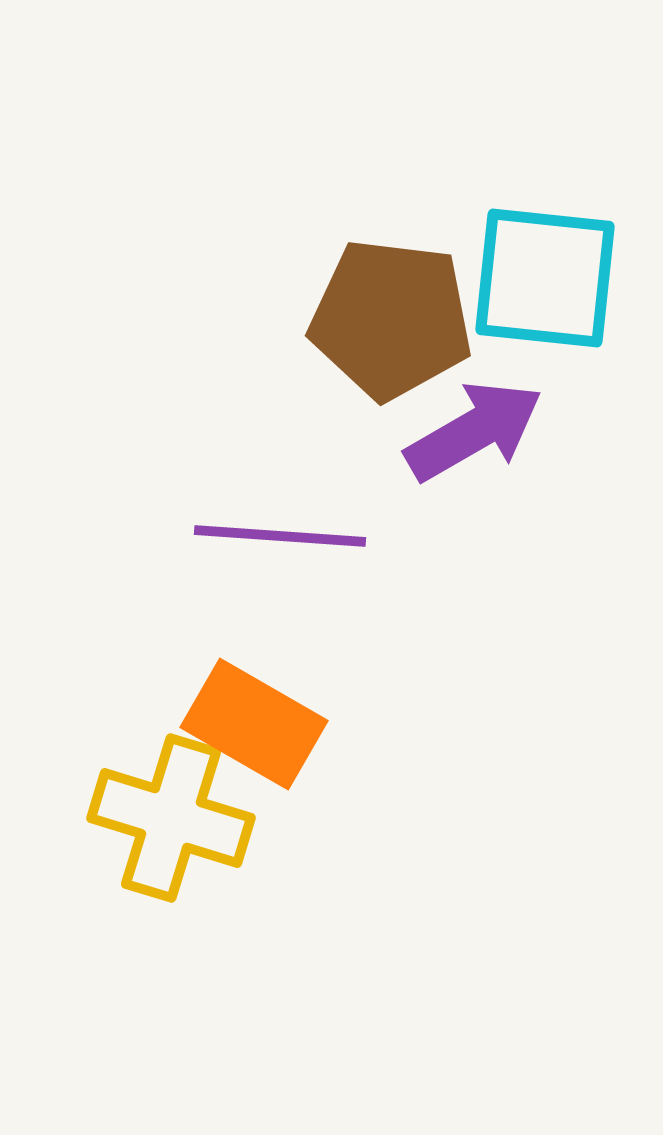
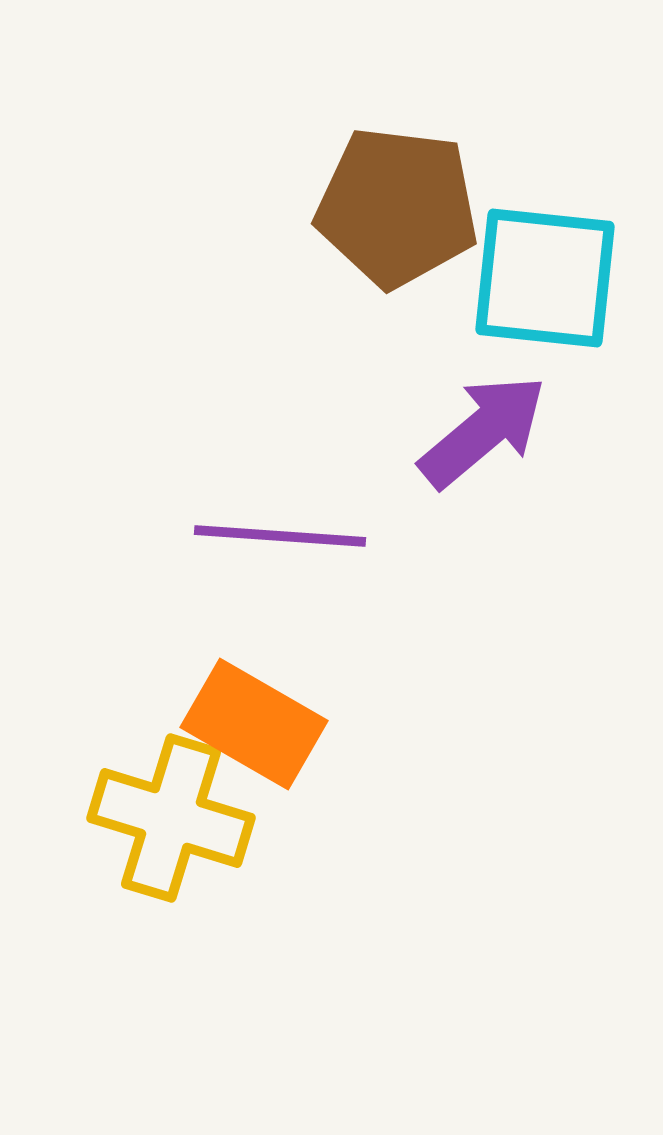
brown pentagon: moved 6 px right, 112 px up
purple arrow: moved 9 px right; rotated 10 degrees counterclockwise
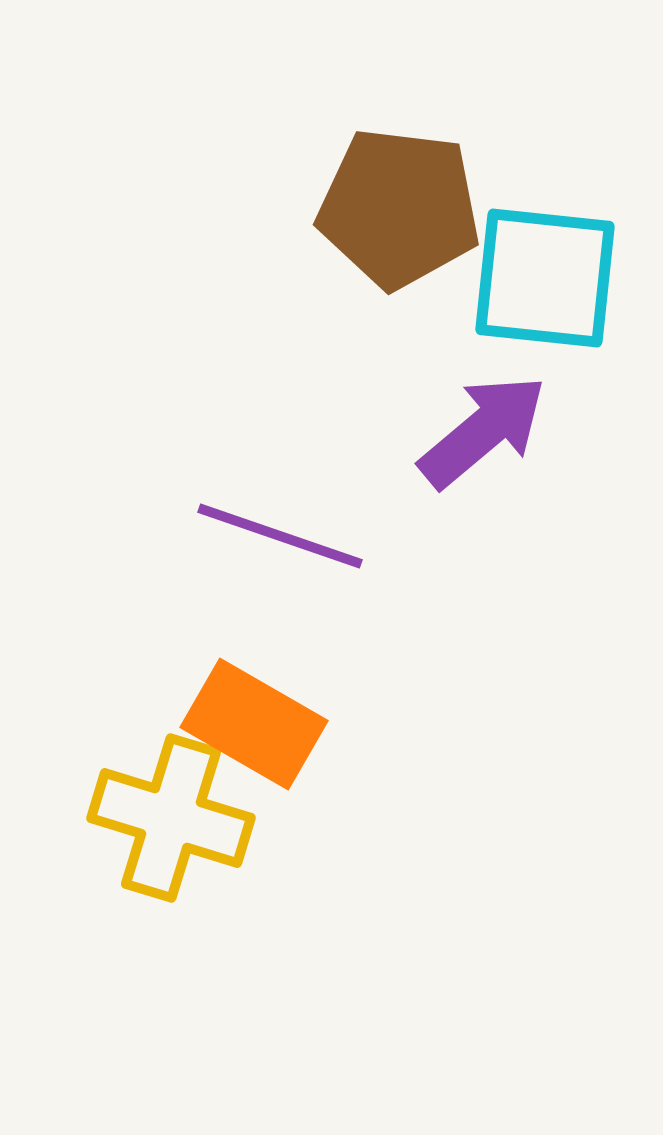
brown pentagon: moved 2 px right, 1 px down
purple line: rotated 15 degrees clockwise
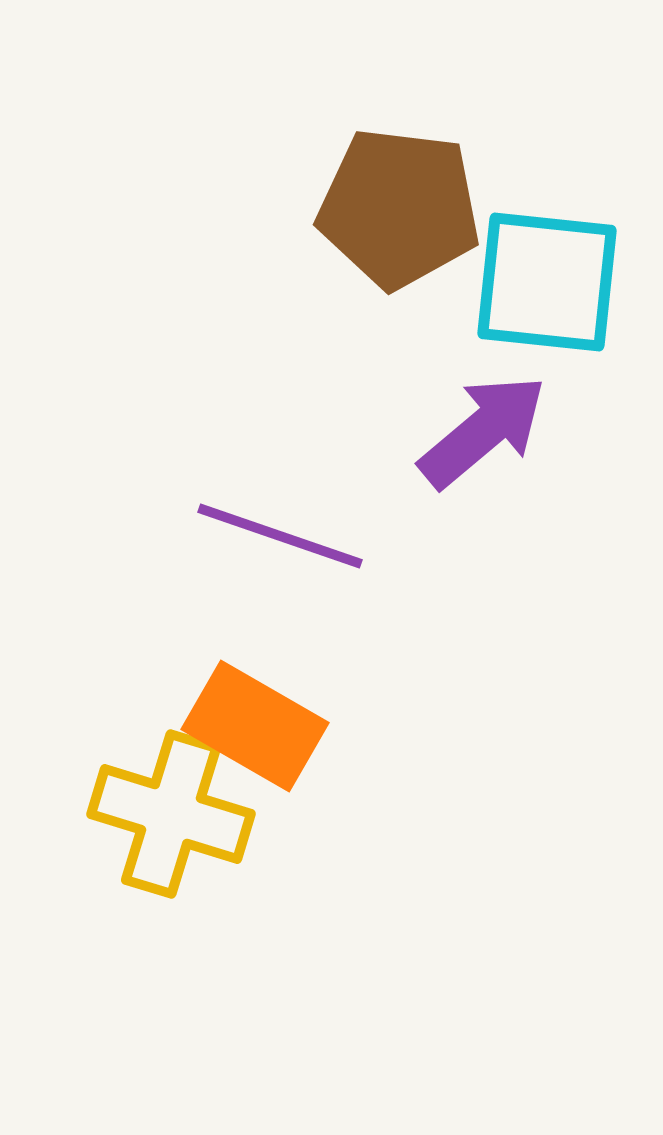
cyan square: moved 2 px right, 4 px down
orange rectangle: moved 1 px right, 2 px down
yellow cross: moved 4 px up
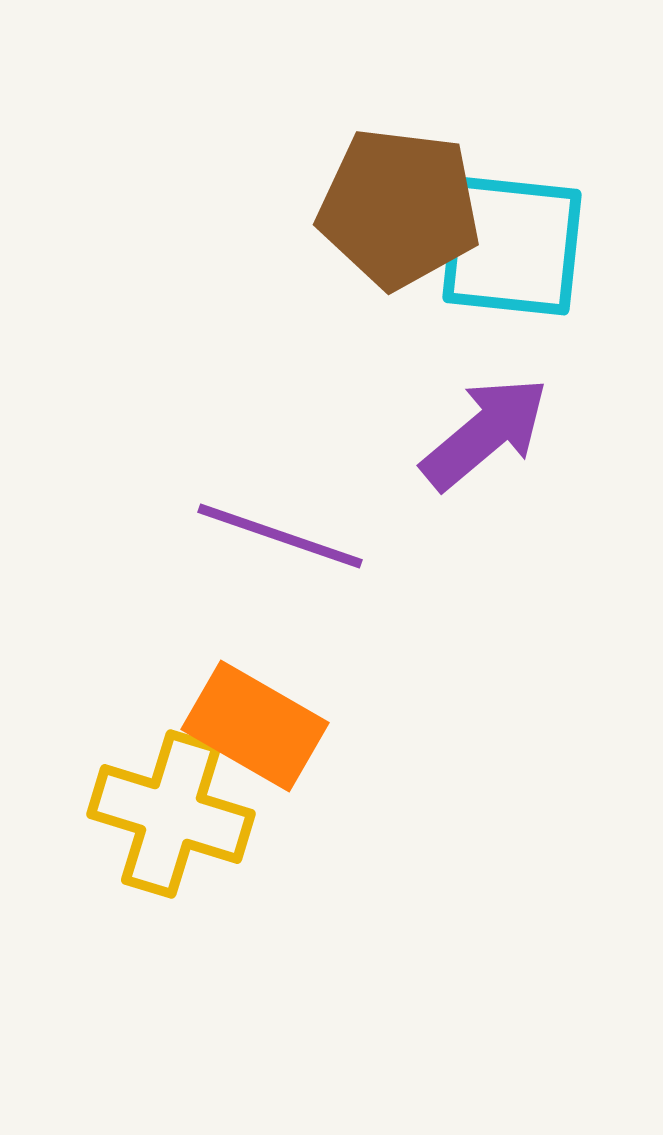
cyan square: moved 35 px left, 36 px up
purple arrow: moved 2 px right, 2 px down
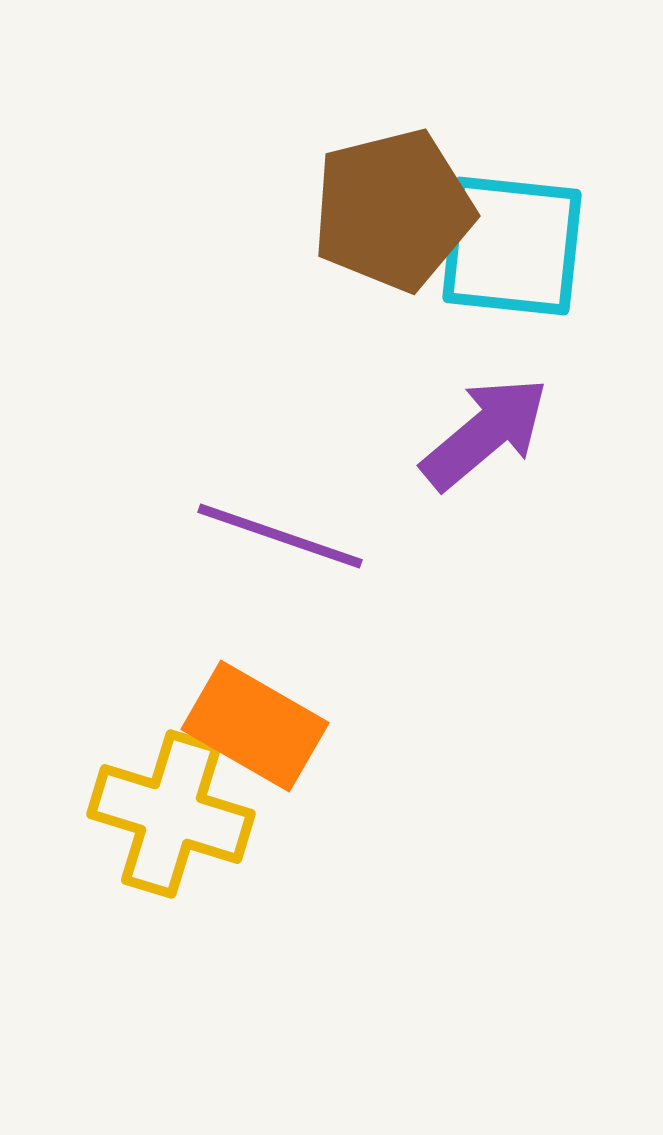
brown pentagon: moved 6 px left, 2 px down; rotated 21 degrees counterclockwise
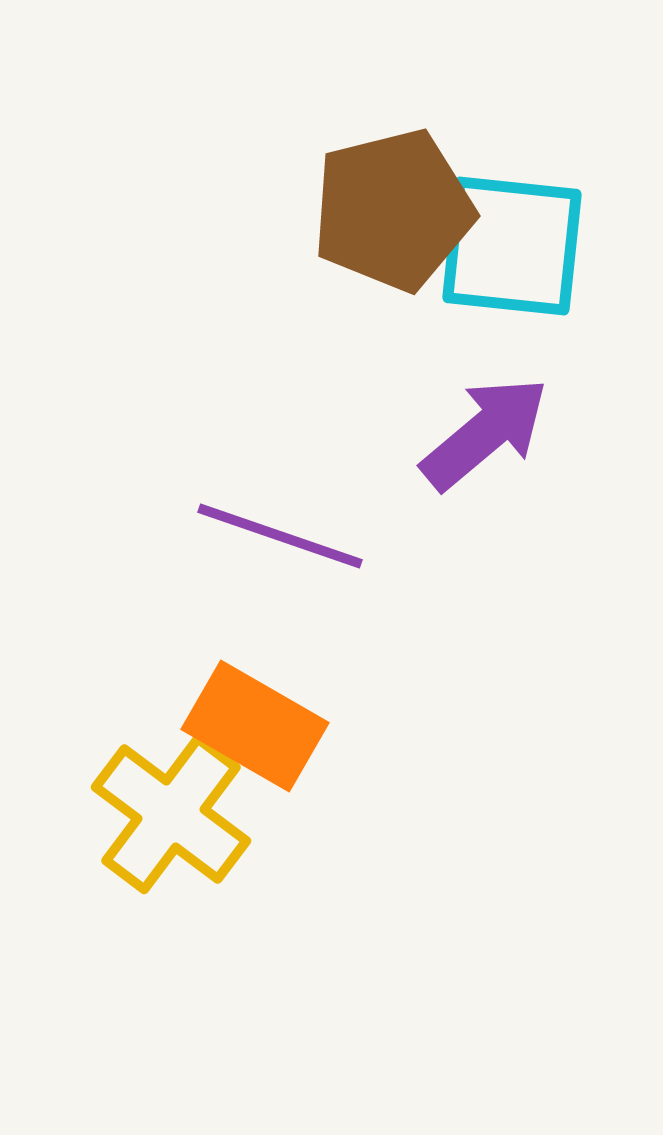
yellow cross: rotated 20 degrees clockwise
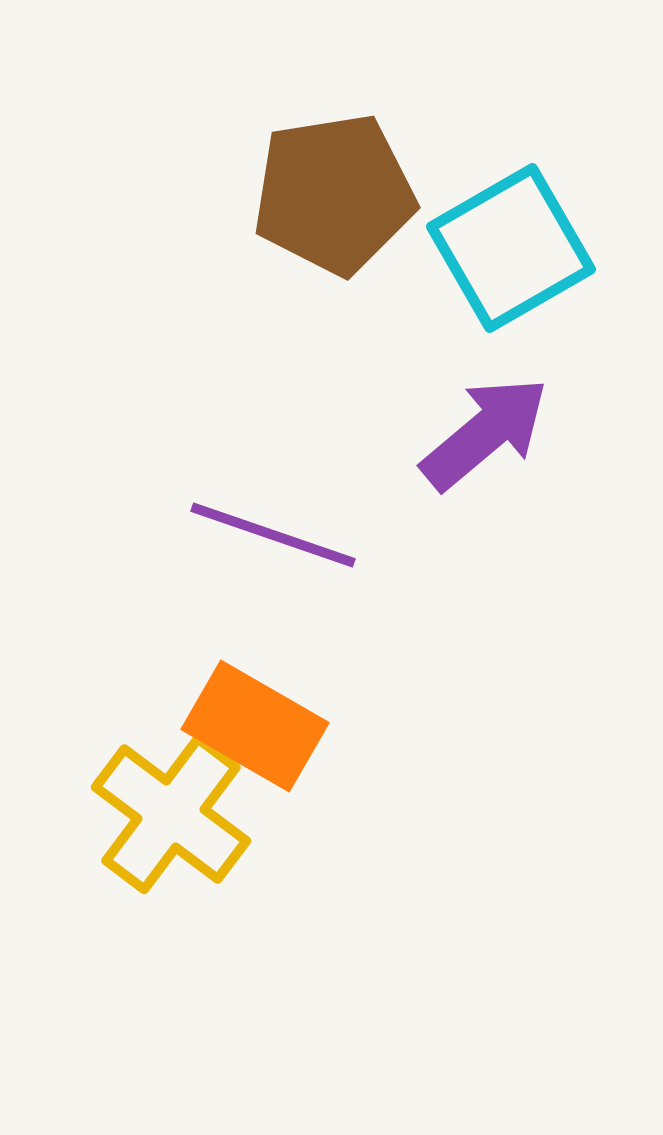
brown pentagon: moved 59 px left, 16 px up; rotated 5 degrees clockwise
cyan square: moved 1 px left, 2 px down; rotated 36 degrees counterclockwise
purple line: moved 7 px left, 1 px up
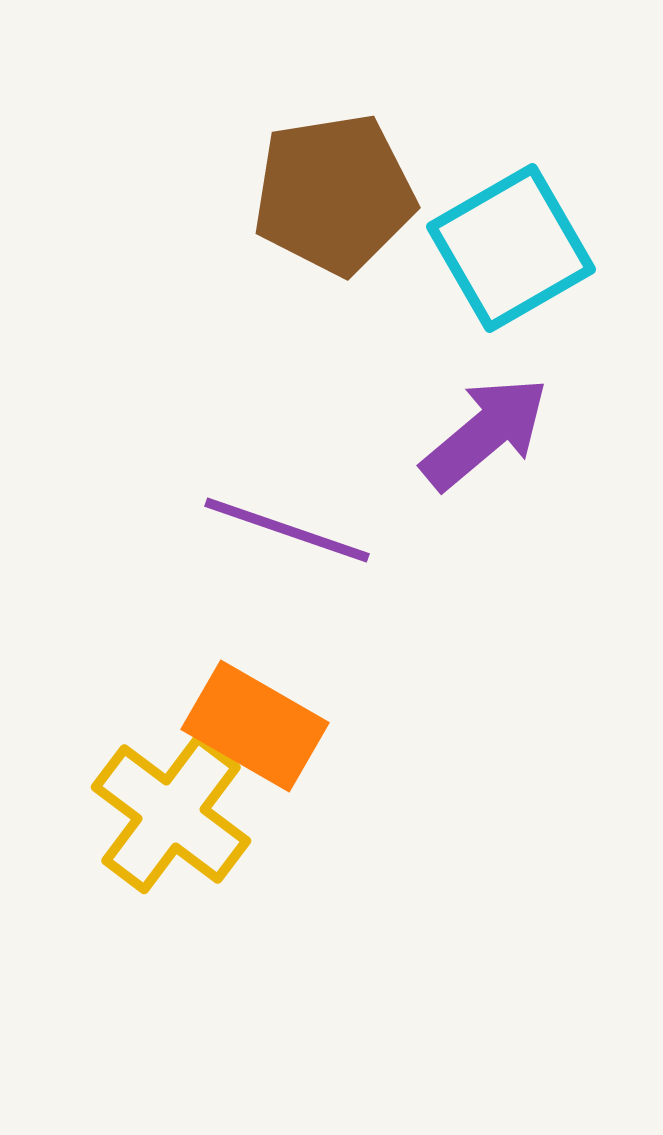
purple line: moved 14 px right, 5 px up
